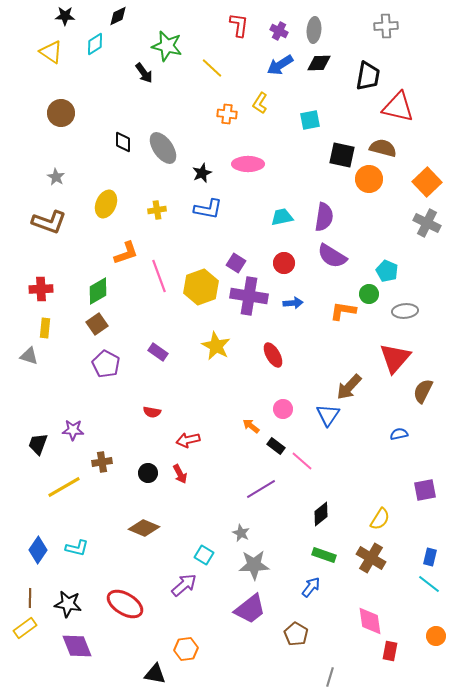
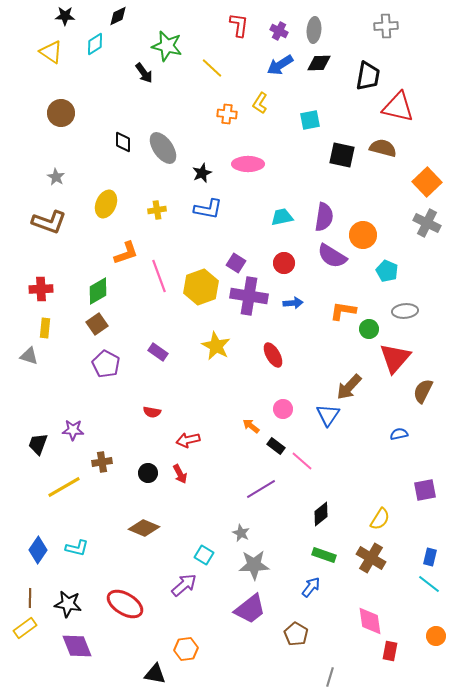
orange circle at (369, 179): moved 6 px left, 56 px down
green circle at (369, 294): moved 35 px down
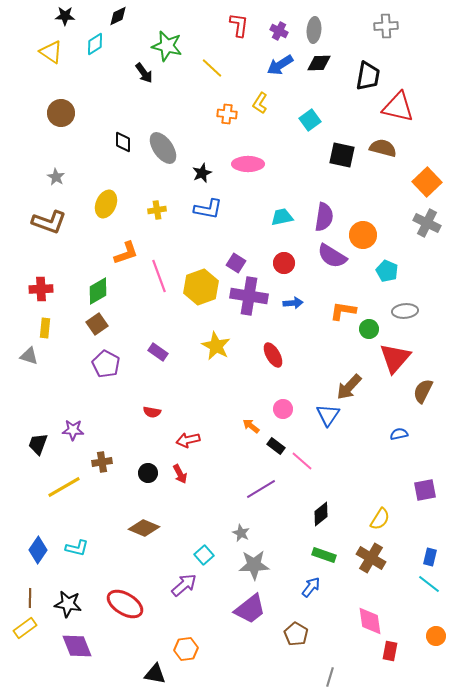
cyan square at (310, 120): rotated 25 degrees counterclockwise
cyan square at (204, 555): rotated 18 degrees clockwise
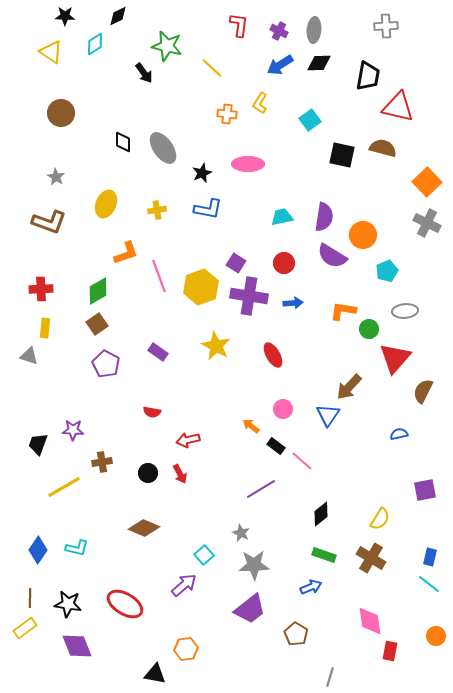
cyan pentagon at (387, 271): rotated 25 degrees clockwise
blue arrow at (311, 587): rotated 30 degrees clockwise
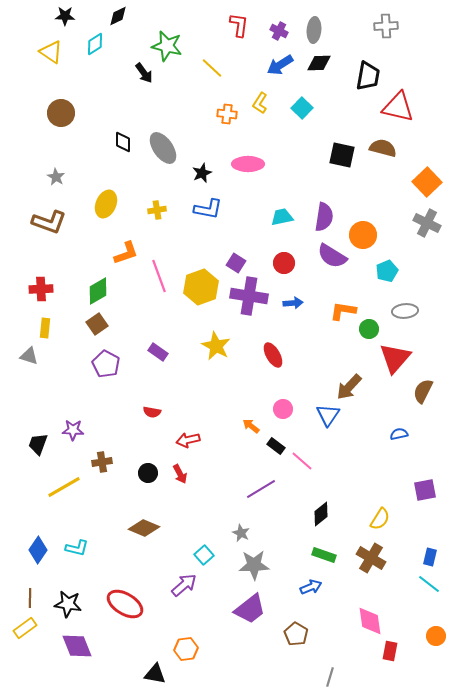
cyan square at (310, 120): moved 8 px left, 12 px up; rotated 10 degrees counterclockwise
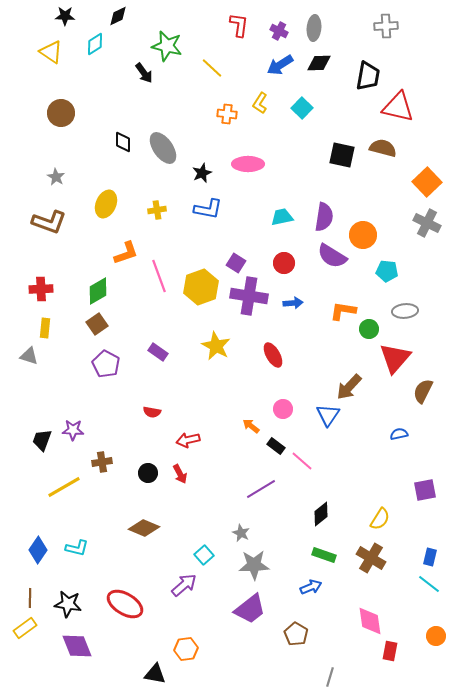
gray ellipse at (314, 30): moved 2 px up
cyan pentagon at (387, 271): rotated 30 degrees clockwise
black trapezoid at (38, 444): moved 4 px right, 4 px up
